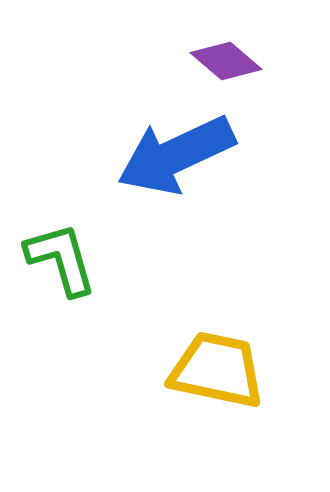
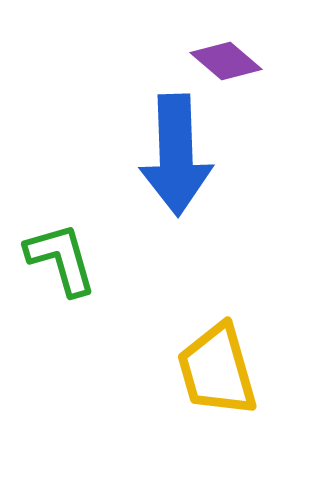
blue arrow: rotated 67 degrees counterclockwise
yellow trapezoid: rotated 118 degrees counterclockwise
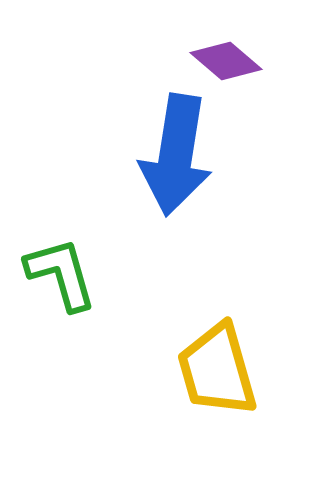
blue arrow: rotated 11 degrees clockwise
green L-shape: moved 15 px down
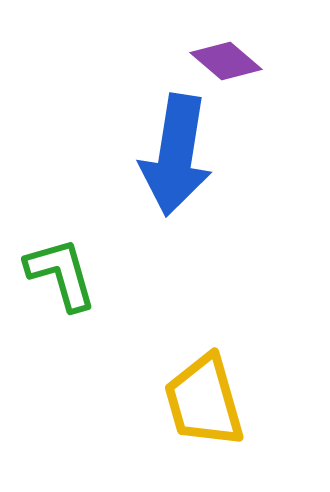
yellow trapezoid: moved 13 px left, 31 px down
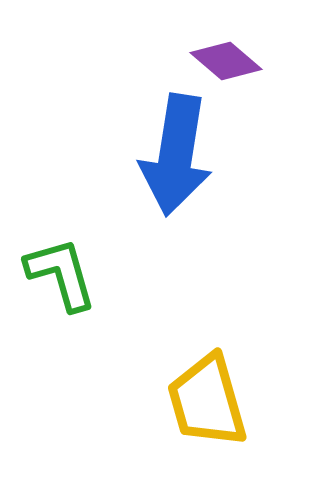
yellow trapezoid: moved 3 px right
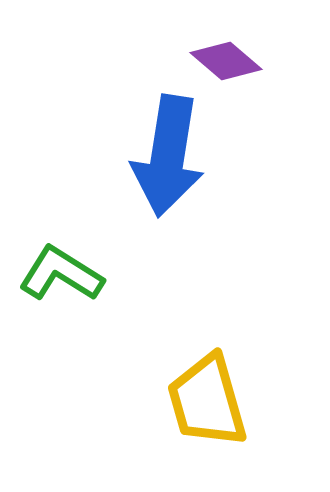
blue arrow: moved 8 px left, 1 px down
green L-shape: rotated 42 degrees counterclockwise
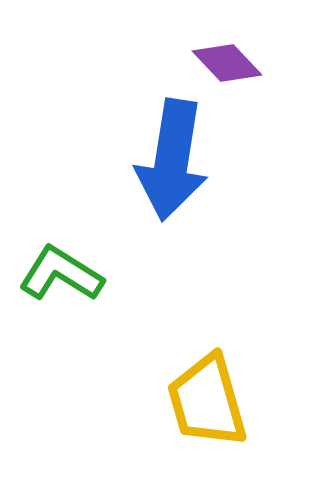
purple diamond: moved 1 px right, 2 px down; rotated 6 degrees clockwise
blue arrow: moved 4 px right, 4 px down
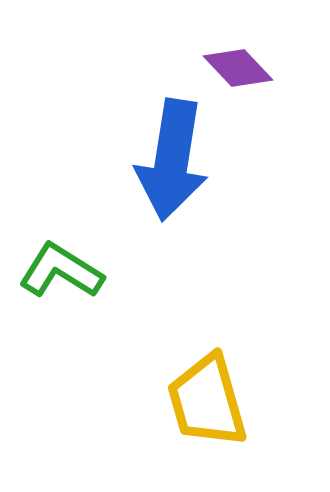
purple diamond: moved 11 px right, 5 px down
green L-shape: moved 3 px up
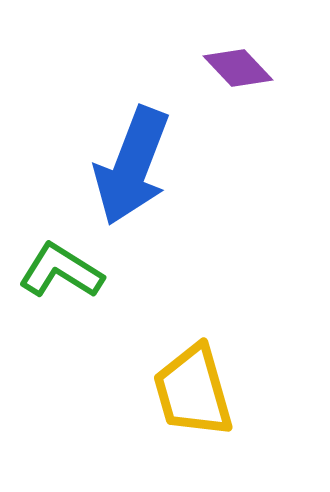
blue arrow: moved 40 px left, 6 px down; rotated 12 degrees clockwise
yellow trapezoid: moved 14 px left, 10 px up
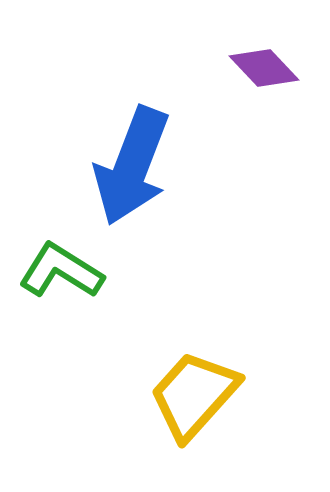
purple diamond: moved 26 px right
yellow trapezoid: moved 1 px right, 4 px down; rotated 58 degrees clockwise
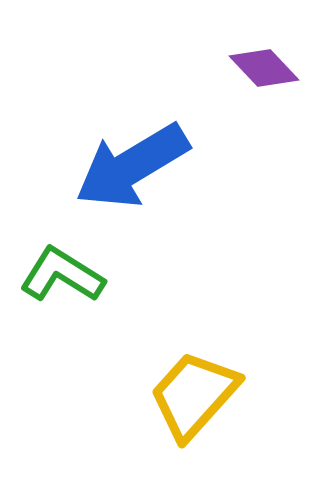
blue arrow: rotated 38 degrees clockwise
green L-shape: moved 1 px right, 4 px down
